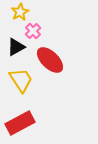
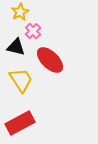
black triangle: rotated 42 degrees clockwise
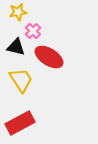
yellow star: moved 2 px left; rotated 18 degrees clockwise
red ellipse: moved 1 px left, 3 px up; rotated 12 degrees counterclockwise
